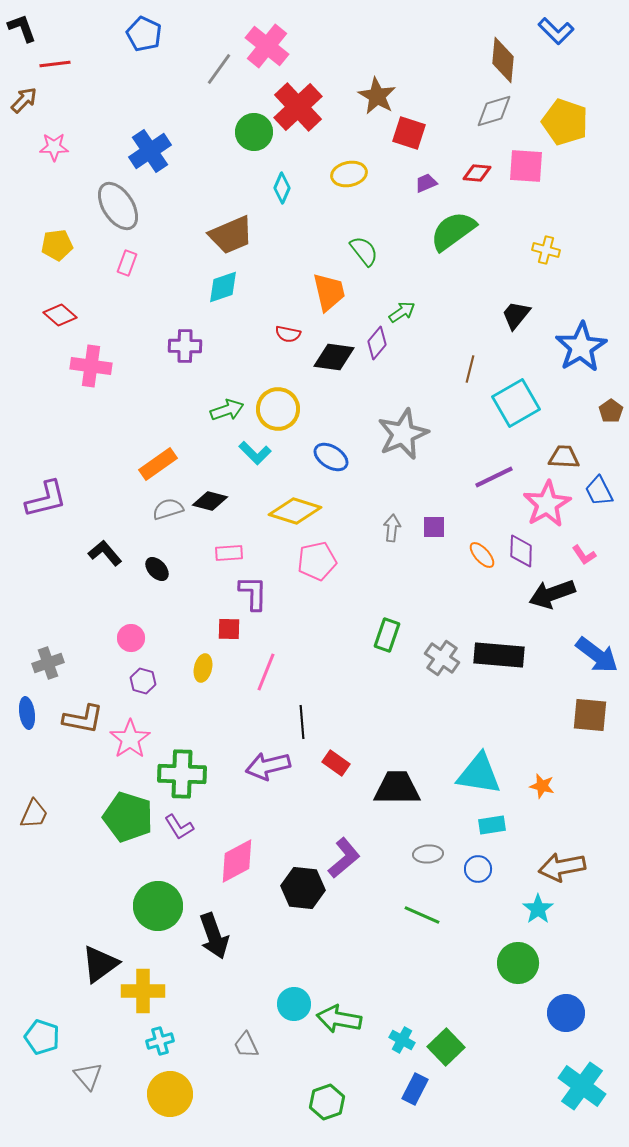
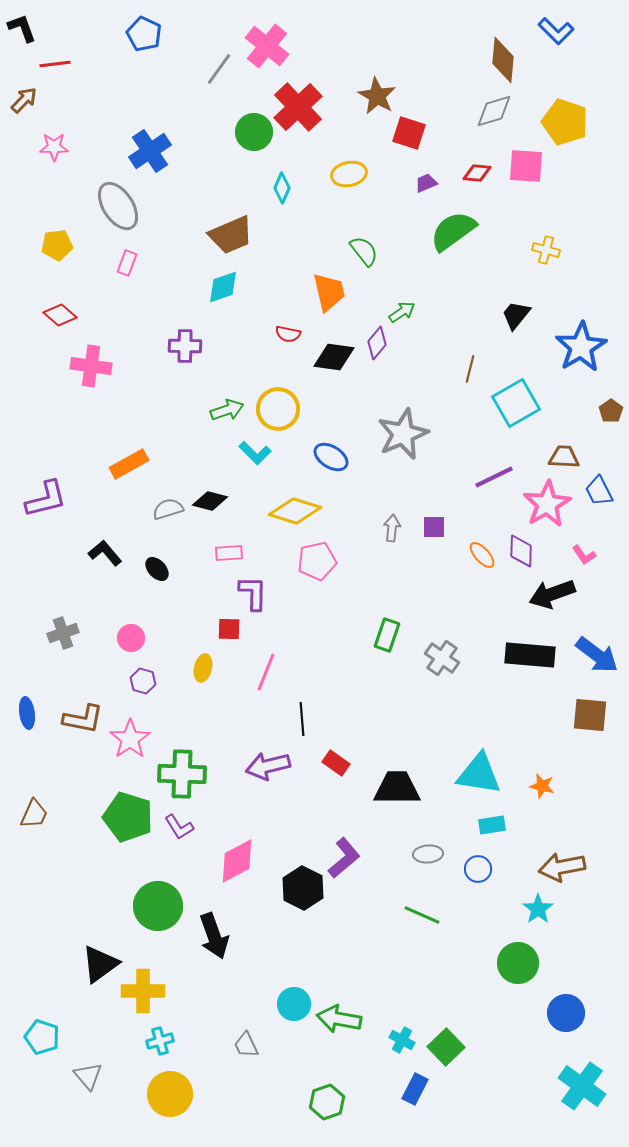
orange rectangle at (158, 464): moved 29 px left; rotated 6 degrees clockwise
black rectangle at (499, 655): moved 31 px right
gray cross at (48, 663): moved 15 px right, 30 px up
black line at (302, 722): moved 3 px up
black hexagon at (303, 888): rotated 21 degrees clockwise
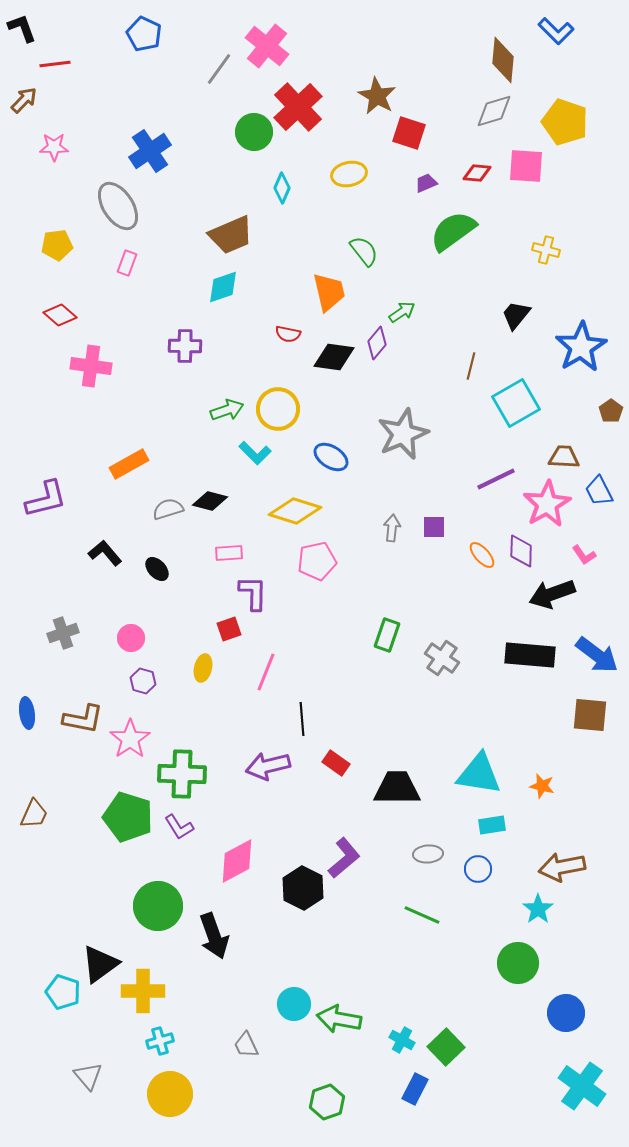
brown line at (470, 369): moved 1 px right, 3 px up
purple line at (494, 477): moved 2 px right, 2 px down
red square at (229, 629): rotated 20 degrees counterclockwise
cyan pentagon at (42, 1037): moved 21 px right, 45 px up
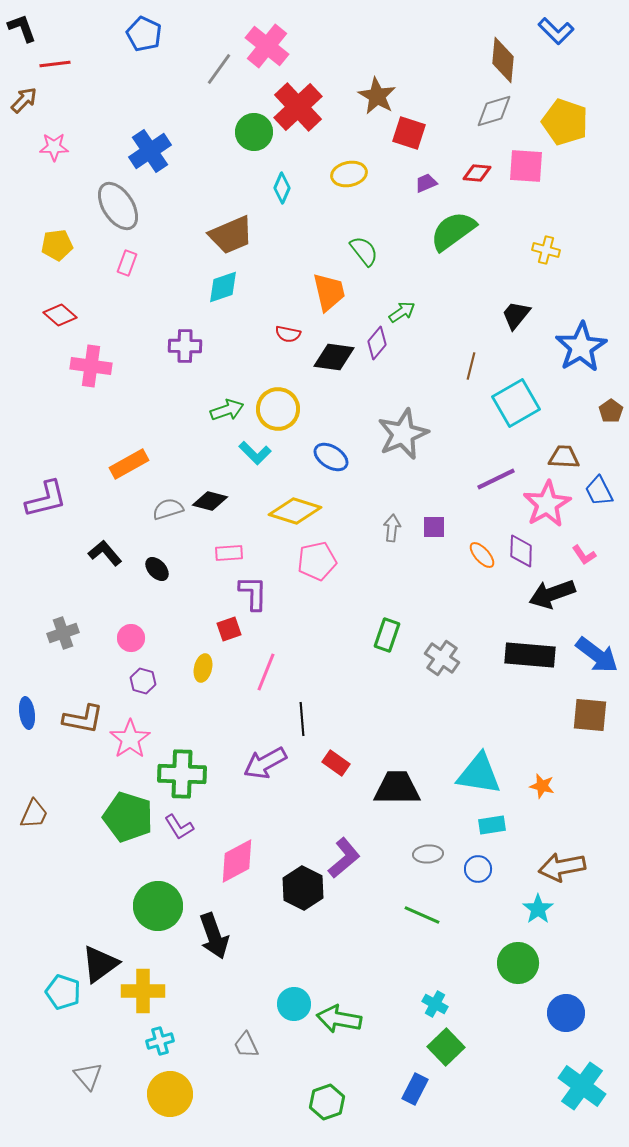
purple arrow at (268, 766): moved 3 px left, 3 px up; rotated 15 degrees counterclockwise
cyan cross at (402, 1040): moved 33 px right, 36 px up
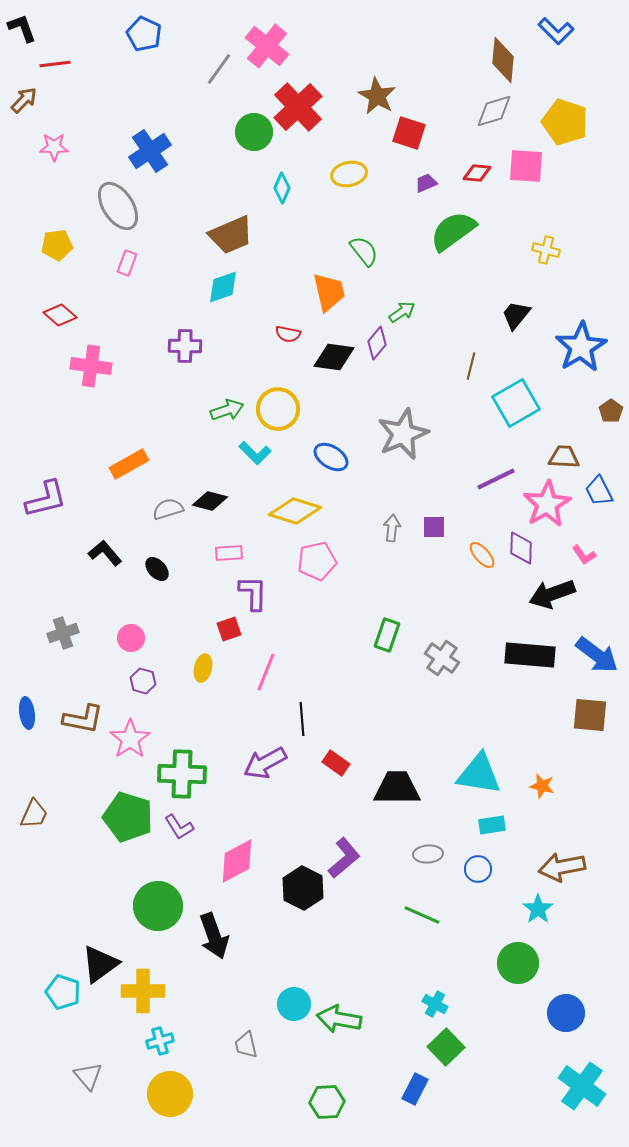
purple diamond at (521, 551): moved 3 px up
gray trapezoid at (246, 1045): rotated 12 degrees clockwise
green hexagon at (327, 1102): rotated 16 degrees clockwise
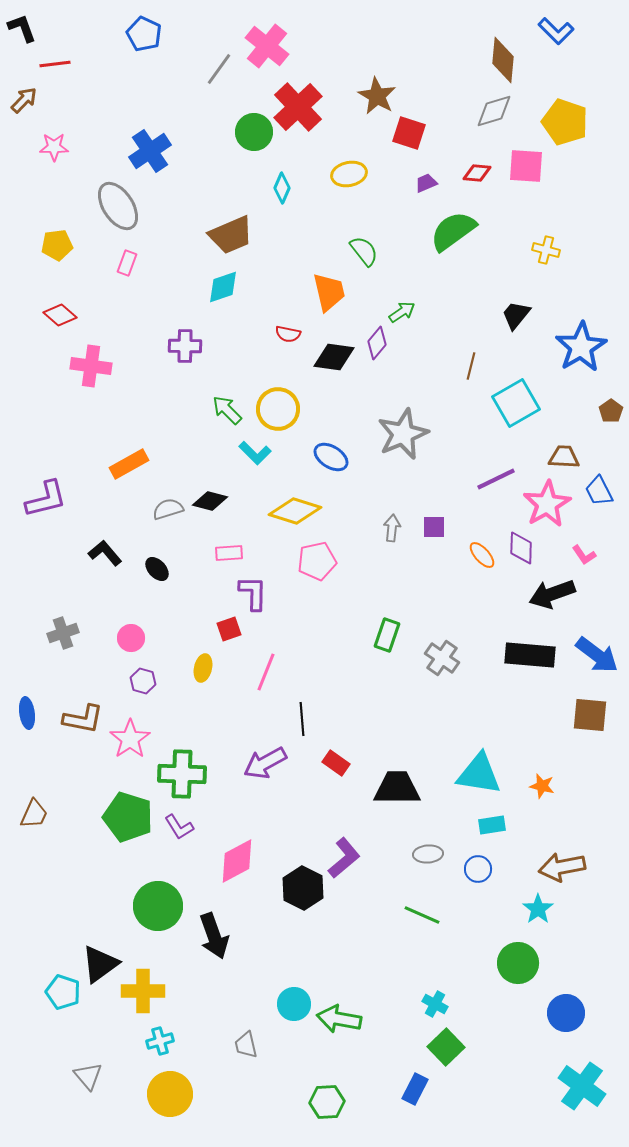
green arrow at (227, 410): rotated 116 degrees counterclockwise
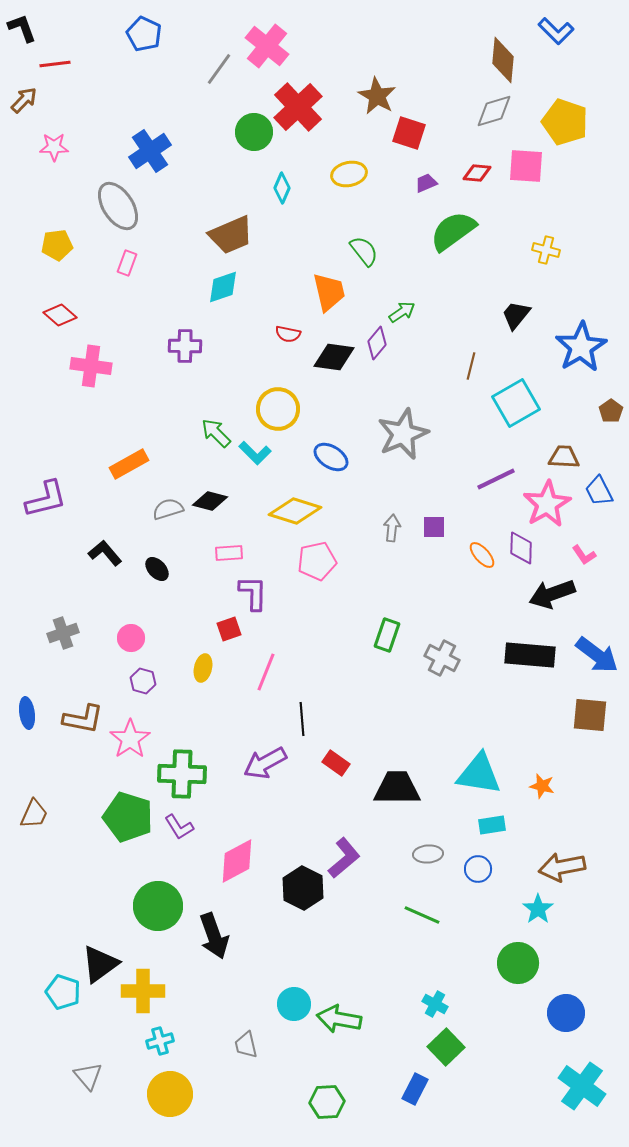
green arrow at (227, 410): moved 11 px left, 23 px down
gray cross at (442, 658): rotated 8 degrees counterclockwise
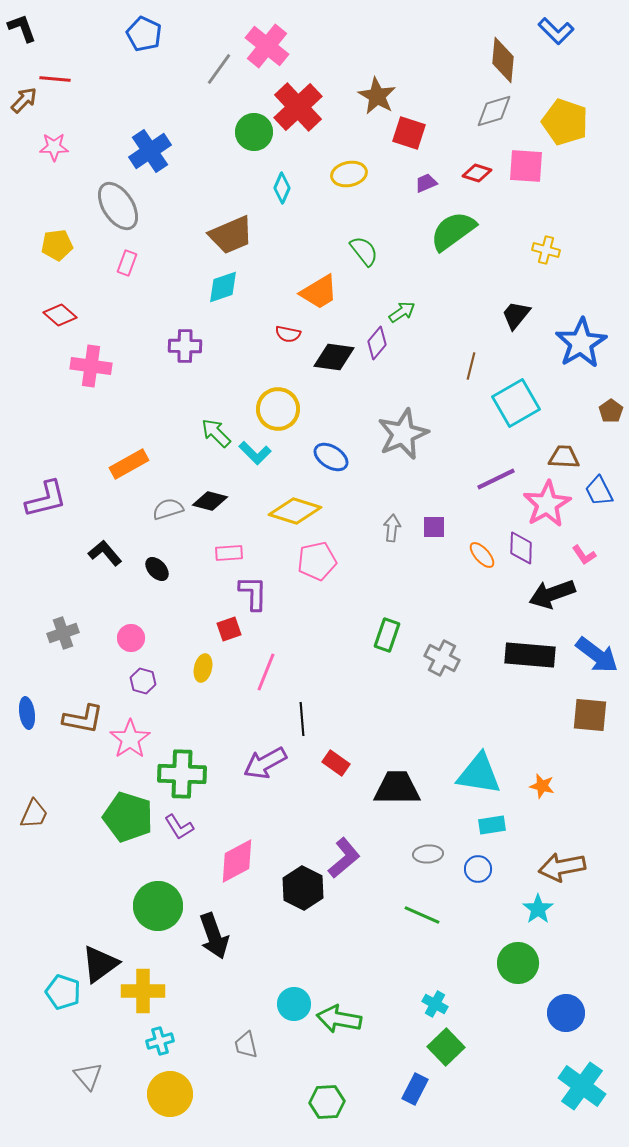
red line at (55, 64): moved 15 px down; rotated 12 degrees clockwise
red diamond at (477, 173): rotated 12 degrees clockwise
orange trapezoid at (329, 292): moved 10 px left; rotated 72 degrees clockwise
blue star at (581, 347): moved 4 px up
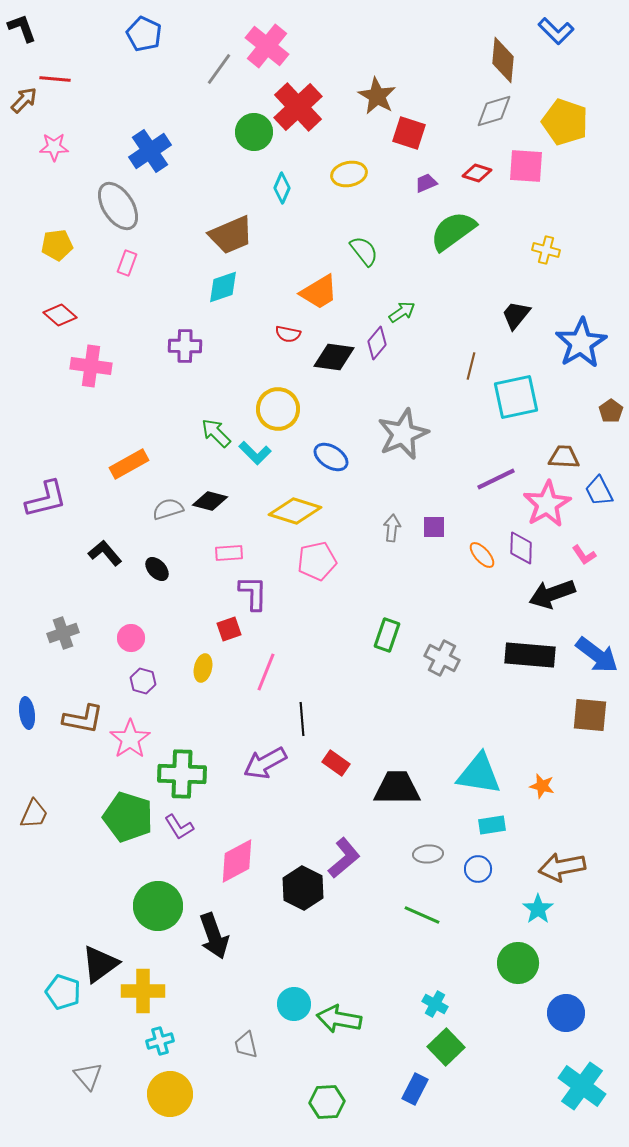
cyan square at (516, 403): moved 6 px up; rotated 18 degrees clockwise
